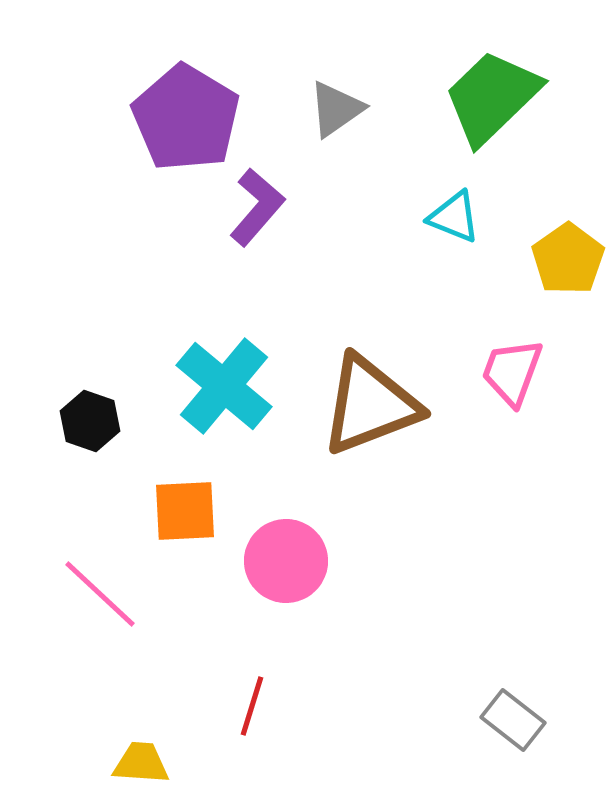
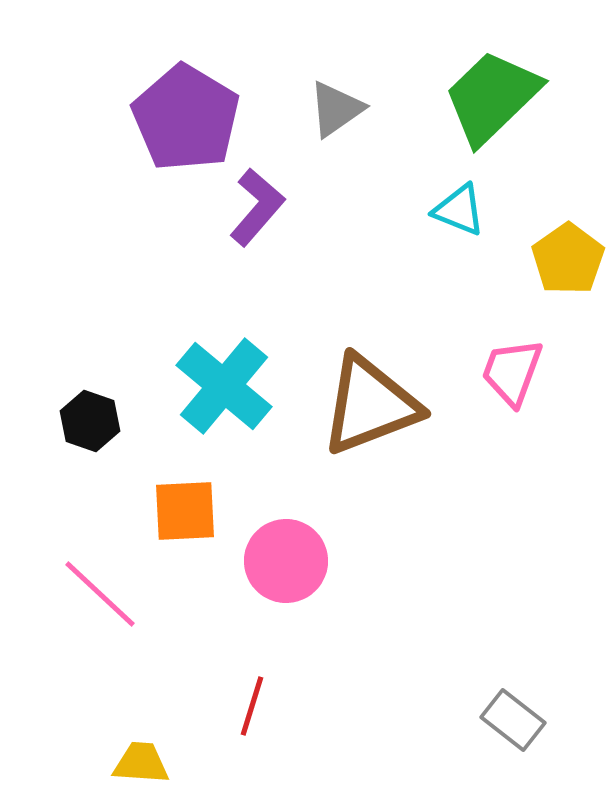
cyan triangle: moved 5 px right, 7 px up
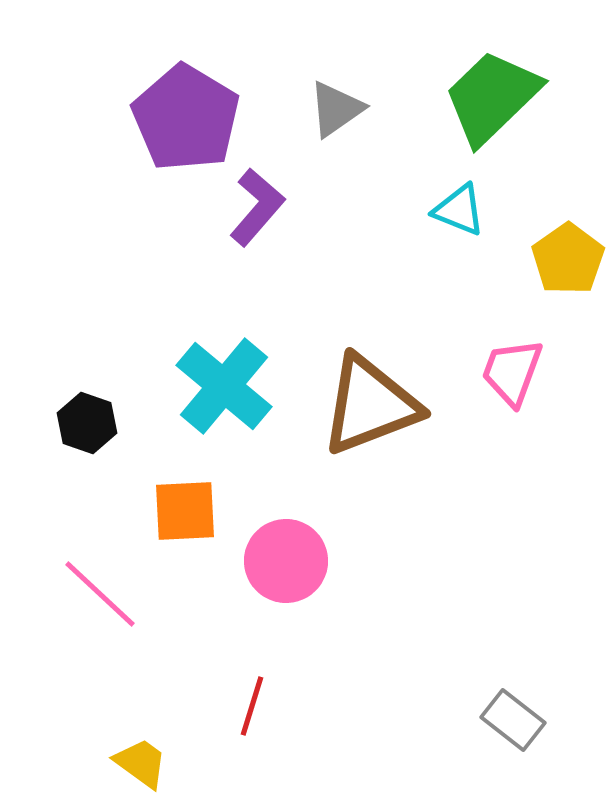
black hexagon: moved 3 px left, 2 px down
yellow trapezoid: rotated 32 degrees clockwise
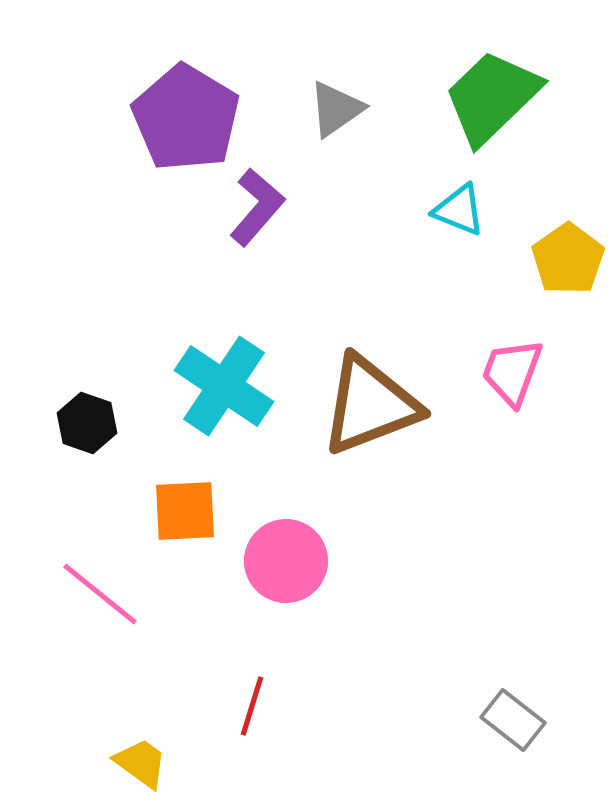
cyan cross: rotated 6 degrees counterclockwise
pink line: rotated 4 degrees counterclockwise
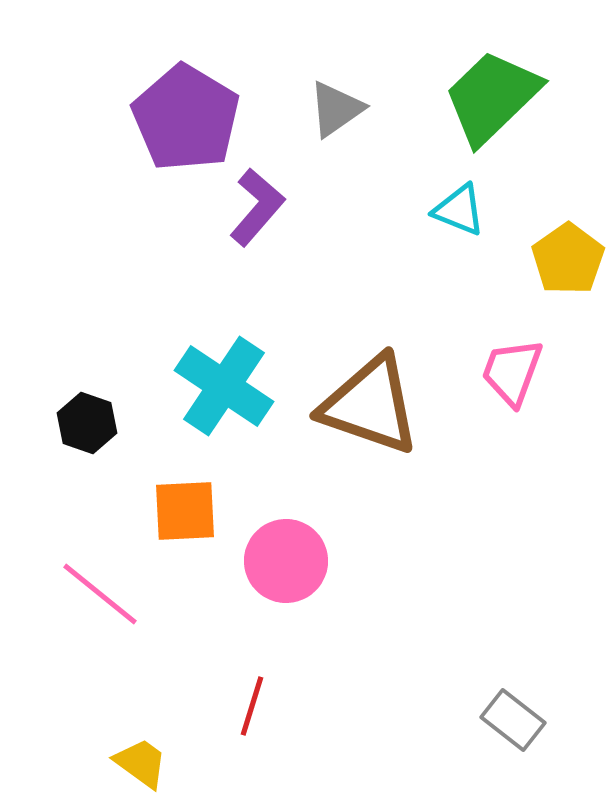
brown triangle: rotated 40 degrees clockwise
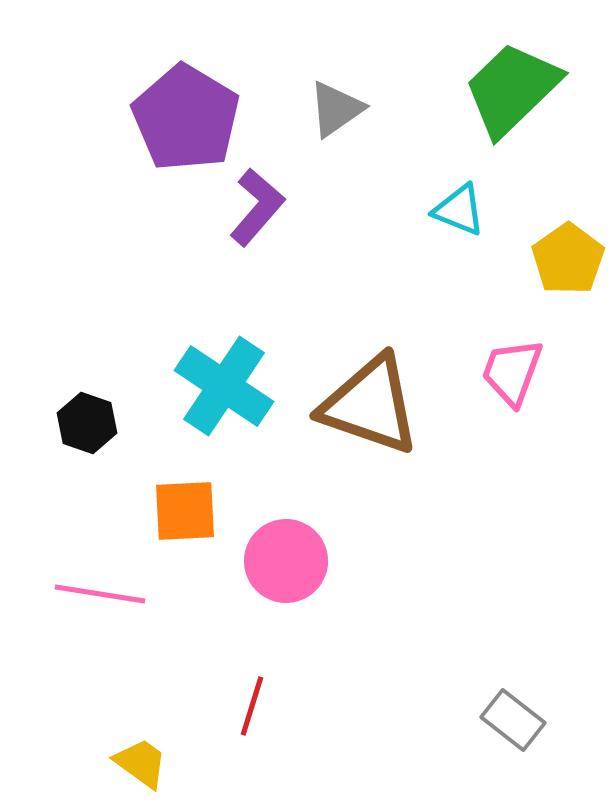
green trapezoid: moved 20 px right, 8 px up
pink line: rotated 30 degrees counterclockwise
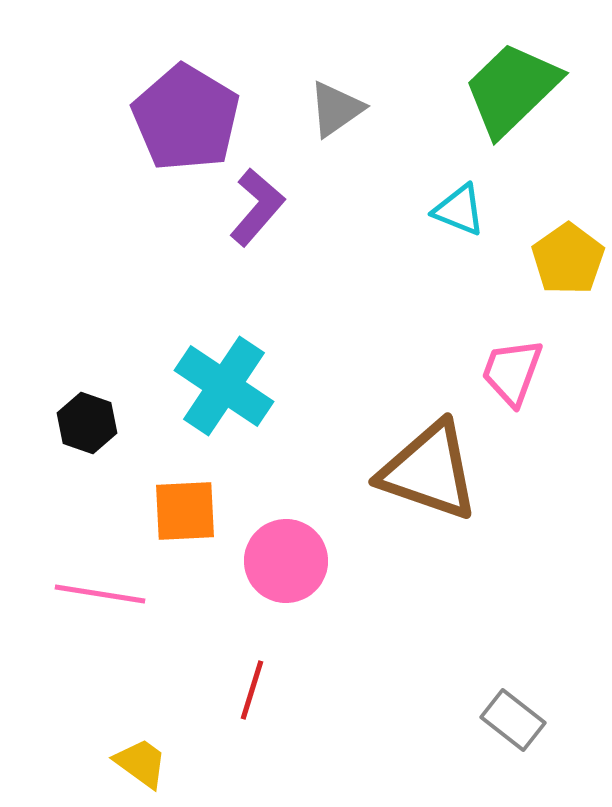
brown triangle: moved 59 px right, 66 px down
red line: moved 16 px up
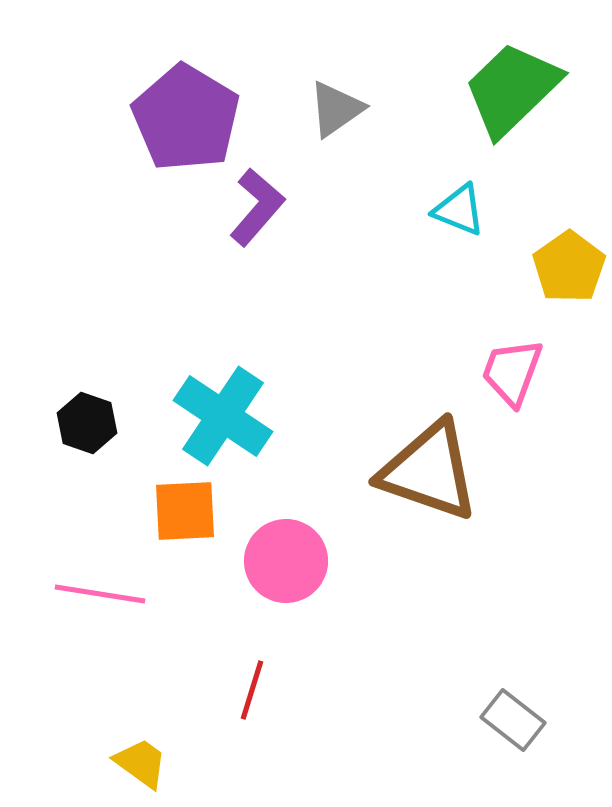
yellow pentagon: moved 1 px right, 8 px down
cyan cross: moved 1 px left, 30 px down
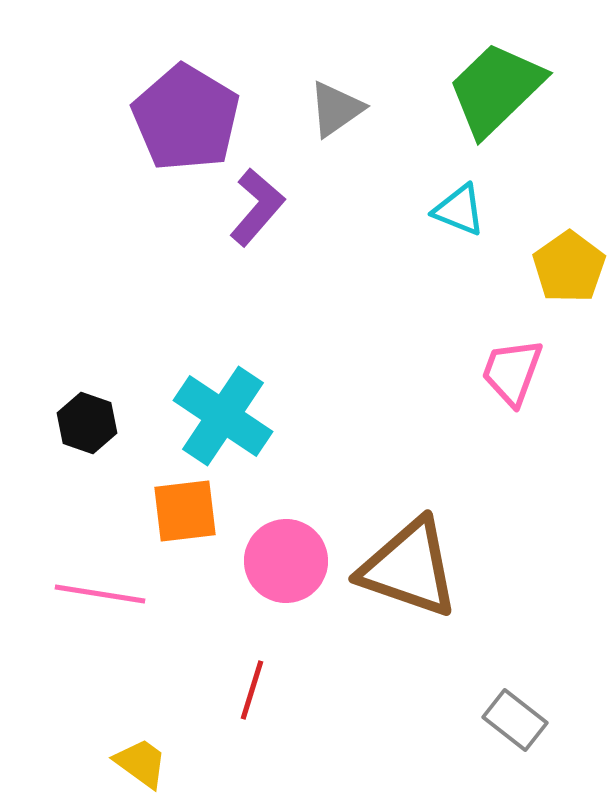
green trapezoid: moved 16 px left
brown triangle: moved 20 px left, 97 px down
orange square: rotated 4 degrees counterclockwise
gray rectangle: moved 2 px right
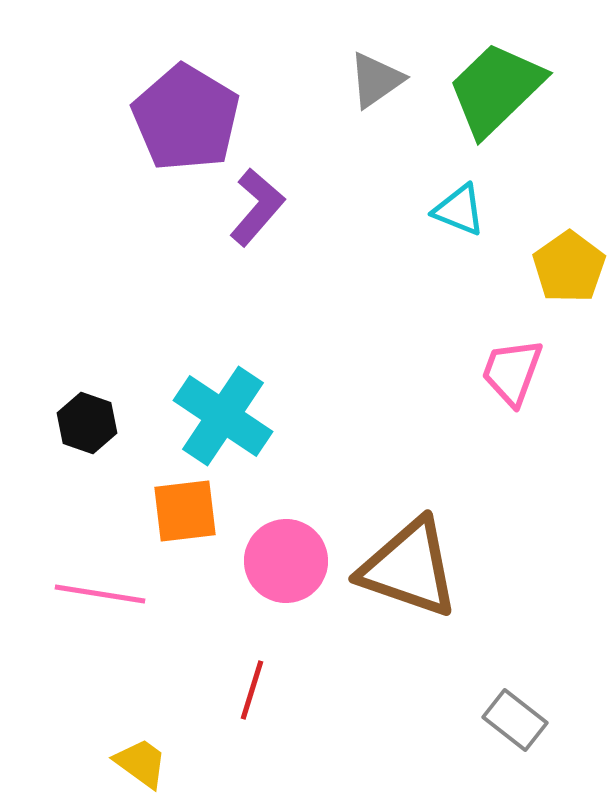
gray triangle: moved 40 px right, 29 px up
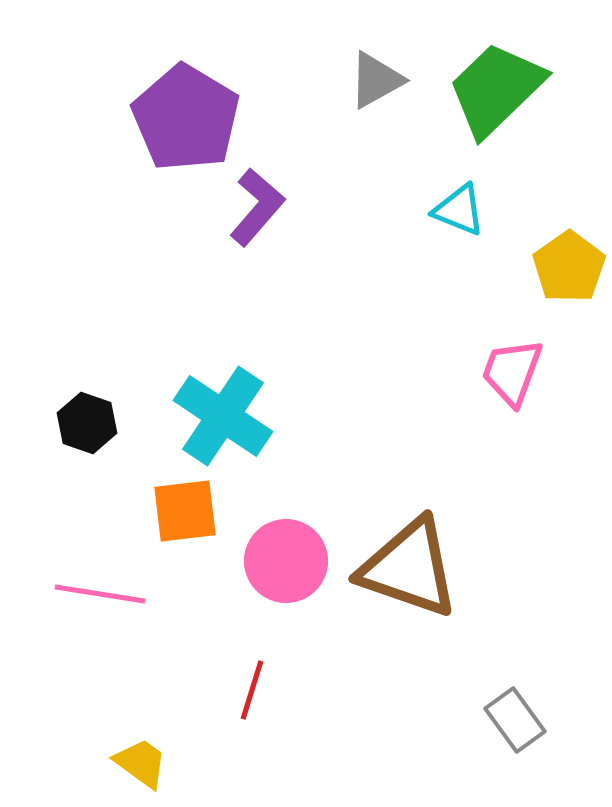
gray triangle: rotated 6 degrees clockwise
gray rectangle: rotated 16 degrees clockwise
